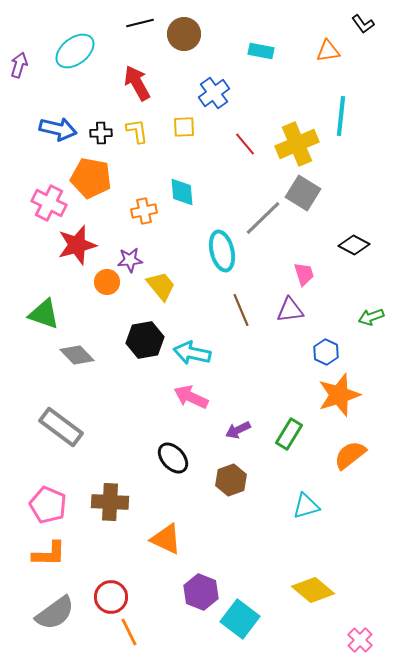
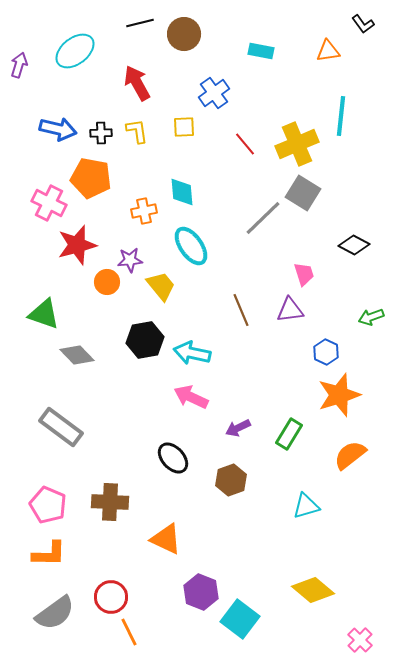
cyan ellipse at (222, 251): moved 31 px left, 5 px up; rotated 21 degrees counterclockwise
purple arrow at (238, 430): moved 2 px up
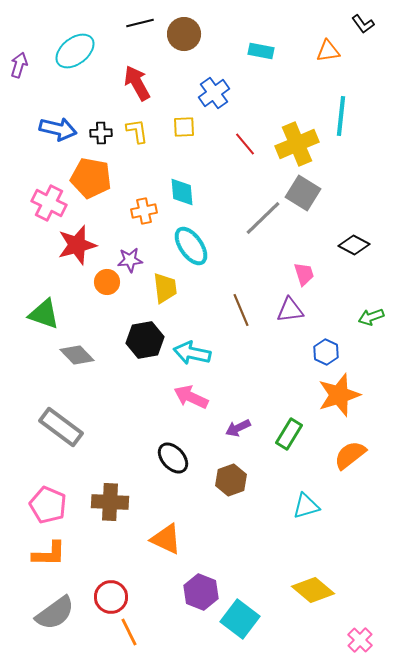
yellow trapezoid at (161, 286): moved 4 px right, 2 px down; rotated 32 degrees clockwise
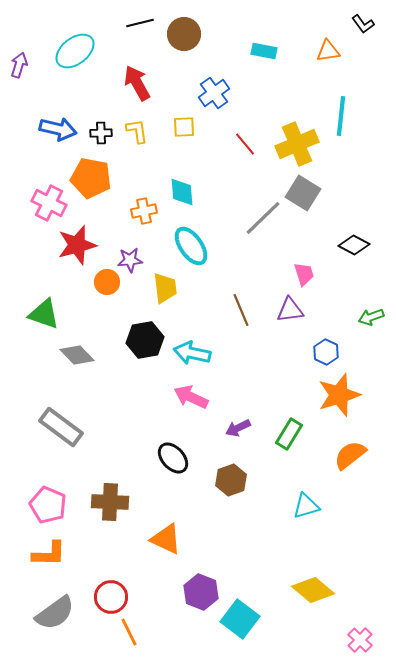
cyan rectangle at (261, 51): moved 3 px right
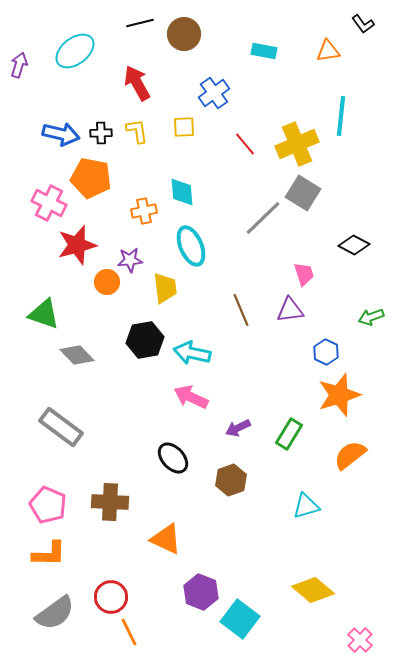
blue arrow at (58, 129): moved 3 px right, 5 px down
cyan ellipse at (191, 246): rotated 12 degrees clockwise
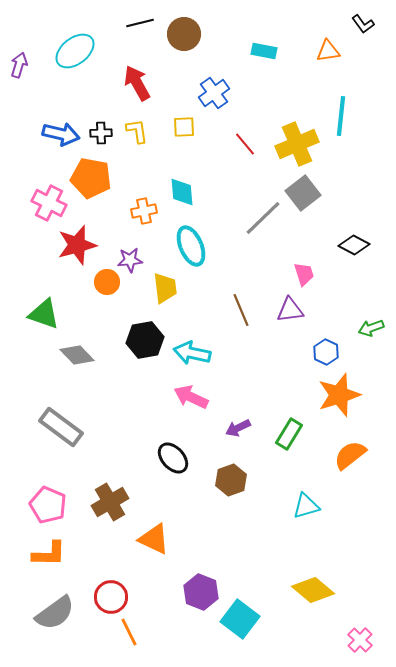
gray square at (303, 193): rotated 20 degrees clockwise
green arrow at (371, 317): moved 11 px down
brown cross at (110, 502): rotated 33 degrees counterclockwise
orange triangle at (166, 539): moved 12 px left
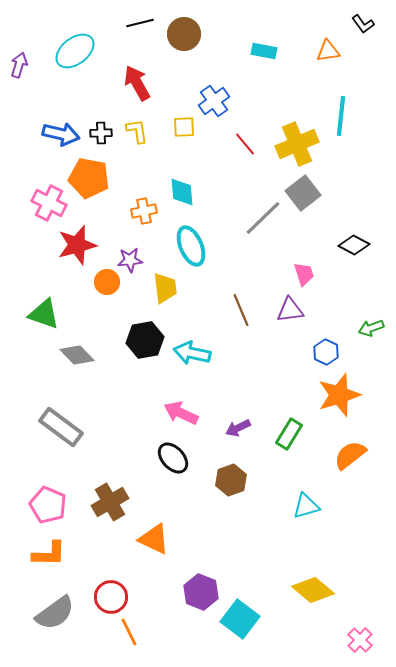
blue cross at (214, 93): moved 8 px down
orange pentagon at (91, 178): moved 2 px left
pink arrow at (191, 397): moved 10 px left, 16 px down
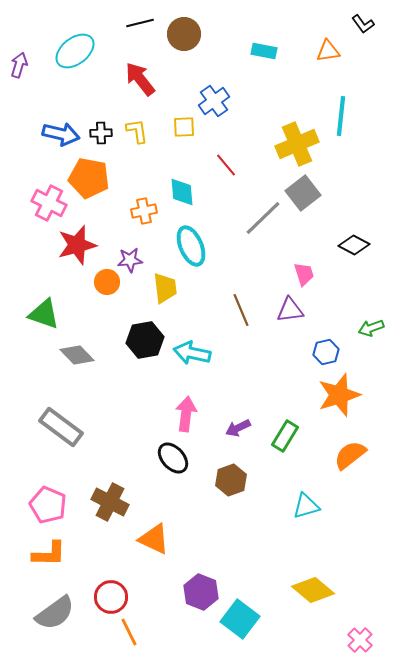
red arrow at (137, 83): moved 3 px right, 4 px up; rotated 9 degrees counterclockwise
red line at (245, 144): moved 19 px left, 21 px down
blue hexagon at (326, 352): rotated 20 degrees clockwise
pink arrow at (181, 413): moved 5 px right, 1 px down; rotated 72 degrees clockwise
green rectangle at (289, 434): moved 4 px left, 2 px down
brown cross at (110, 502): rotated 33 degrees counterclockwise
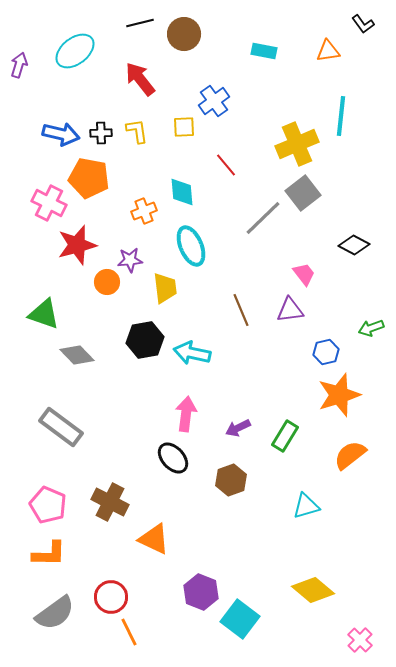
orange cross at (144, 211): rotated 10 degrees counterclockwise
pink trapezoid at (304, 274): rotated 20 degrees counterclockwise
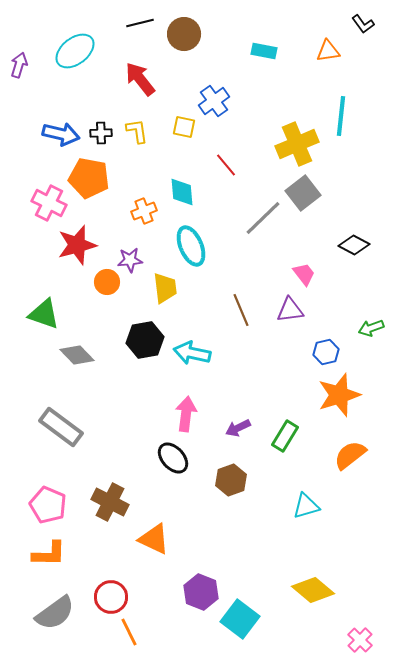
yellow square at (184, 127): rotated 15 degrees clockwise
